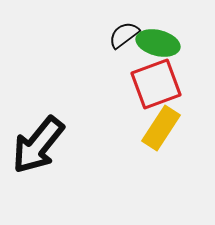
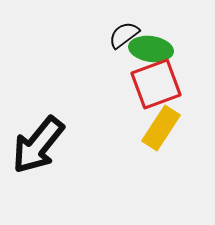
green ellipse: moved 7 px left, 6 px down; rotated 6 degrees counterclockwise
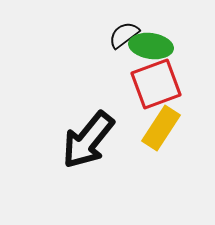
green ellipse: moved 3 px up
black arrow: moved 50 px right, 5 px up
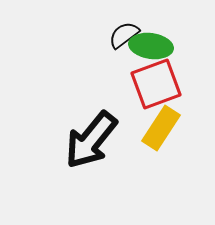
black arrow: moved 3 px right
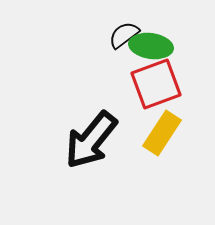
yellow rectangle: moved 1 px right, 5 px down
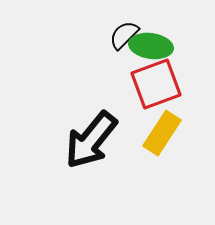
black semicircle: rotated 8 degrees counterclockwise
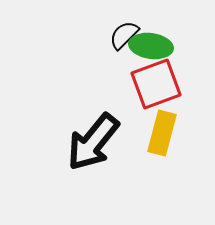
yellow rectangle: rotated 18 degrees counterclockwise
black arrow: moved 2 px right, 2 px down
